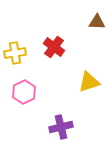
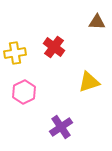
purple cross: rotated 20 degrees counterclockwise
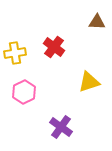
purple cross: rotated 20 degrees counterclockwise
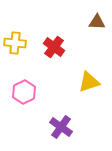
yellow cross: moved 10 px up; rotated 15 degrees clockwise
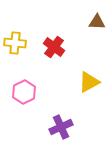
yellow triangle: rotated 10 degrees counterclockwise
purple cross: rotated 30 degrees clockwise
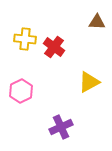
yellow cross: moved 10 px right, 4 px up
pink hexagon: moved 3 px left, 1 px up
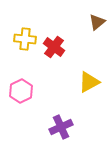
brown triangle: rotated 42 degrees counterclockwise
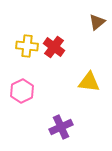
yellow cross: moved 2 px right, 7 px down
yellow triangle: rotated 35 degrees clockwise
pink hexagon: moved 1 px right
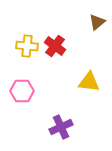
red cross: moved 1 px right, 1 px up
pink hexagon: rotated 25 degrees clockwise
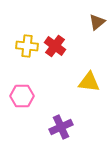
pink hexagon: moved 5 px down
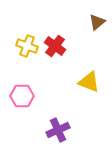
yellow cross: rotated 15 degrees clockwise
yellow triangle: rotated 15 degrees clockwise
purple cross: moved 3 px left, 3 px down
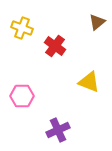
yellow cross: moved 5 px left, 18 px up
